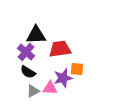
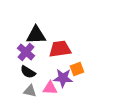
orange square: rotated 24 degrees counterclockwise
purple star: rotated 18 degrees clockwise
gray triangle: moved 3 px left; rotated 40 degrees clockwise
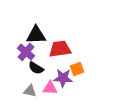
black semicircle: moved 8 px right, 4 px up
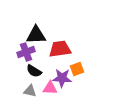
purple cross: rotated 30 degrees clockwise
black semicircle: moved 2 px left, 3 px down
purple star: moved 1 px left
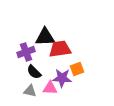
black triangle: moved 9 px right, 2 px down
black semicircle: moved 1 px down; rotated 14 degrees clockwise
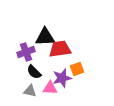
purple star: rotated 18 degrees counterclockwise
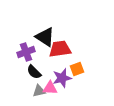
black triangle: rotated 35 degrees clockwise
gray triangle: moved 9 px right; rotated 24 degrees counterclockwise
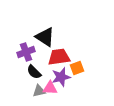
red trapezoid: moved 1 px left, 8 px down
orange square: moved 1 px up
purple star: moved 1 px left, 1 px up
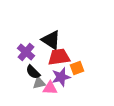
black triangle: moved 6 px right, 3 px down
purple cross: rotated 30 degrees counterclockwise
black semicircle: moved 1 px left
gray triangle: moved 8 px up
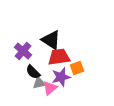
purple cross: moved 3 px left, 1 px up
pink triangle: rotated 42 degrees counterclockwise
